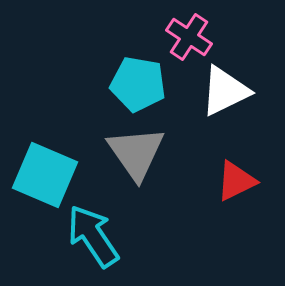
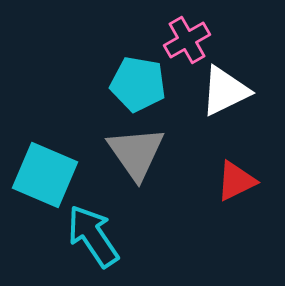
pink cross: moved 2 px left, 3 px down; rotated 27 degrees clockwise
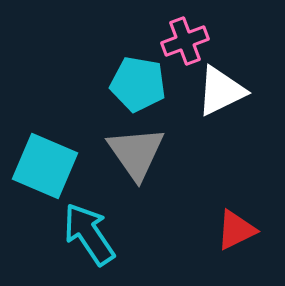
pink cross: moved 2 px left, 1 px down; rotated 9 degrees clockwise
white triangle: moved 4 px left
cyan square: moved 9 px up
red triangle: moved 49 px down
cyan arrow: moved 4 px left, 2 px up
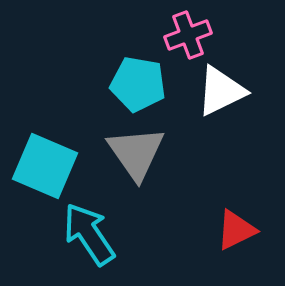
pink cross: moved 3 px right, 6 px up
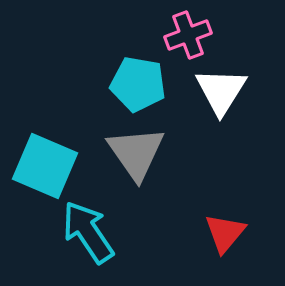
white triangle: rotated 32 degrees counterclockwise
red triangle: moved 11 px left, 3 px down; rotated 24 degrees counterclockwise
cyan arrow: moved 1 px left, 2 px up
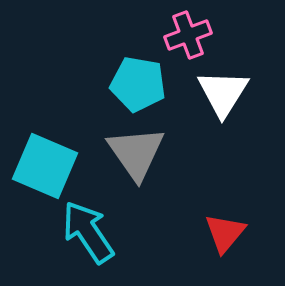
white triangle: moved 2 px right, 2 px down
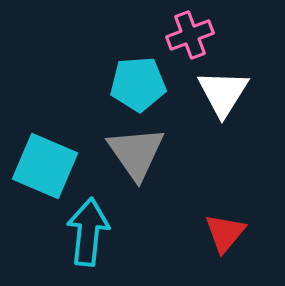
pink cross: moved 2 px right
cyan pentagon: rotated 14 degrees counterclockwise
cyan arrow: rotated 40 degrees clockwise
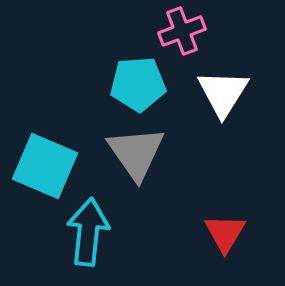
pink cross: moved 8 px left, 4 px up
red triangle: rotated 9 degrees counterclockwise
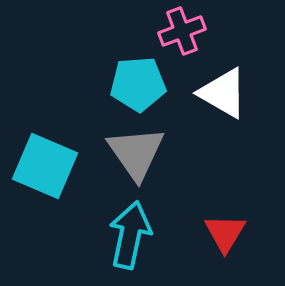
white triangle: rotated 32 degrees counterclockwise
cyan arrow: moved 42 px right, 3 px down; rotated 6 degrees clockwise
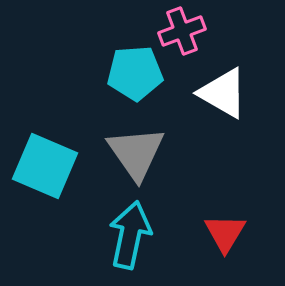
cyan pentagon: moved 3 px left, 11 px up
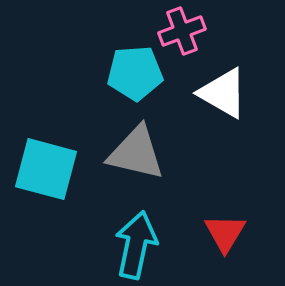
gray triangle: rotated 42 degrees counterclockwise
cyan square: moved 1 px right, 3 px down; rotated 8 degrees counterclockwise
cyan arrow: moved 6 px right, 10 px down
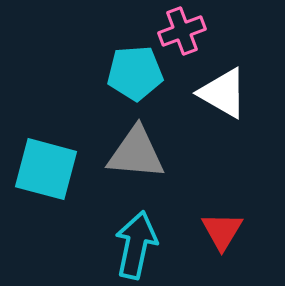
gray triangle: rotated 8 degrees counterclockwise
red triangle: moved 3 px left, 2 px up
